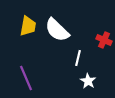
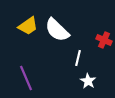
yellow trapezoid: rotated 45 degrees clockwise
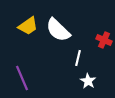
white semicircle: moved 1 px right
purple line: moved 4 px left
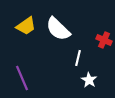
yellow trapezoid: moved 2 px left
white semicircle: moved 1 px up
white star: moved 1 px right, 1 px up
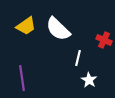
purple line: rotated 15 degrees clockwise
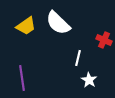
white semicircle: moved 6 px up
